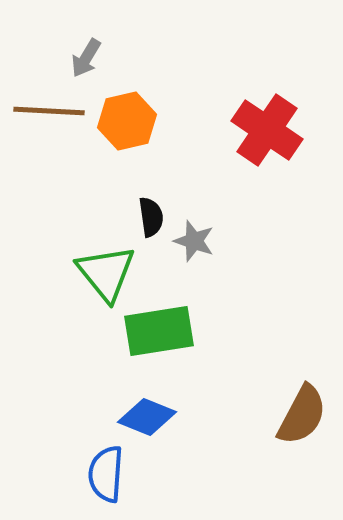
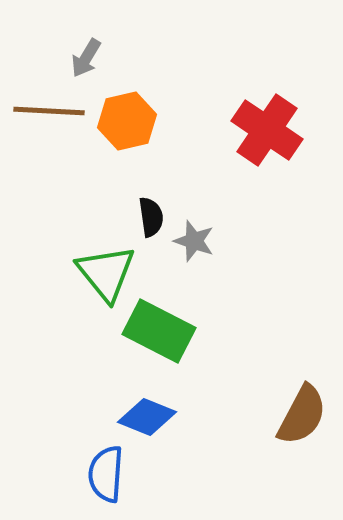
green rectangle: rotated 36 degrees clockwise
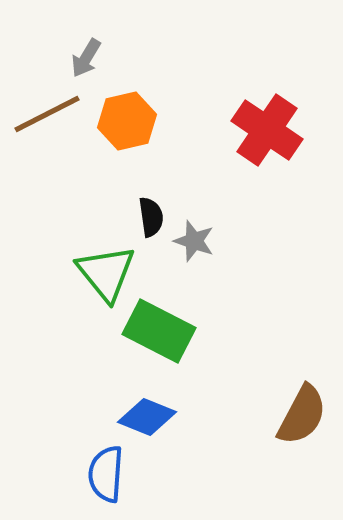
brown line: moved 2 px left, 3 px down; rotated 30 degrees counterclockwise
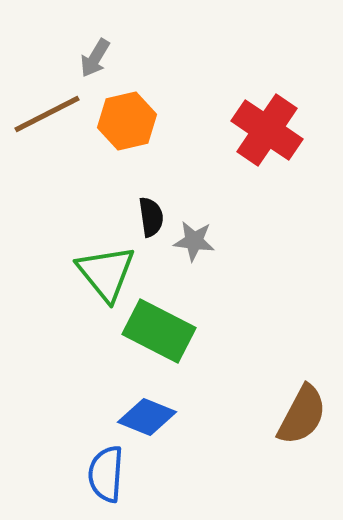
gray arrow: moved 9 px right
gray star: rotated 12 degrees counterclockwise
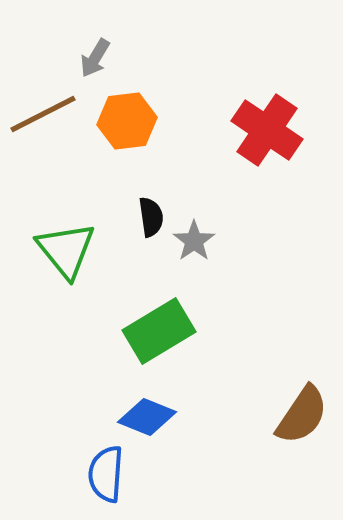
brown line: moved 4 px left
orange hexagon: rotated 6 degrees clockwise
gray star: rotated 30 degrees clockwise
green triangle: moved 40 px left, 23 px up
green rectangle: rotated 58 degrees counterclockwise
brown semicircle: rotated 6 degrees clockwise
